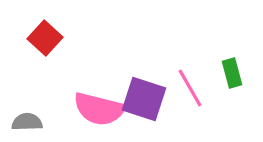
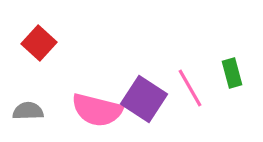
red square: moved 6 px left, 5 px down
purple square: rotated 15 degrees clockwise
pink semicircle: moved 2 px left, 1 px down
gray semicircle: moved 1 px right, 11 px up
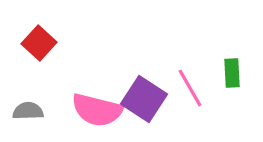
green rectangle: rotated 12 degrees clockwise
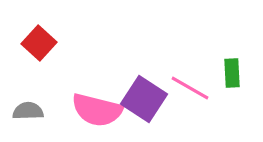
pink line: rotated 30 degrees counterclockwise
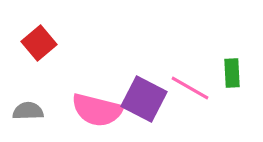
red square: rotated 8 degrees clockwise
purple square: rotated 6 degrees counterclockwise
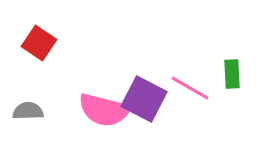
red square: rotated 16 degrees counterclockwise
green rectangle: moved 1 px down
pink semicircle: moved 7 px right
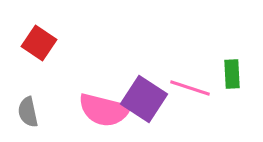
pink line: rotated 12 degrees counterclockwise
purple square: rotated 6 degrees clockwise
gray semicircle: moved 1 px down; rotated 100 degrees counterclockwise
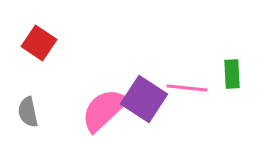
pink line: moved 3 px left; rotated 12 degrees counterclockwise
pink semicircle: rotated 123 degrees clockwise
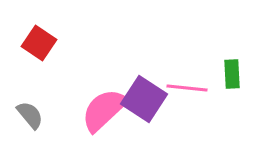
gray semicircle: moved 2 px right, 3 px down; rotated 152 degrees clockwise
